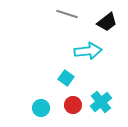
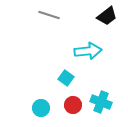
gray line: moved 18 px left, 1 px down
black trapezoid: moved 6 px up
cyan cross: rotated 30 degrees counterclockwise
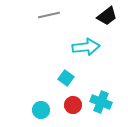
gray line: rotated 30 degrees counterclockwise
cyan arrow: moved 2 px left, 4 px up
cyan circle: moved 2 px down
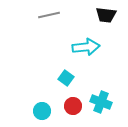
black trapezoid: moved 1 px left, 1 px up; rotated 45 degrees clockwise
red circle: moved 1 px down
cyan circle: moved 1 px right, 1 px down
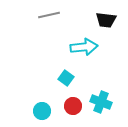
black trapezoid: moved 5 px down
cyan arrow: moved 2 px left
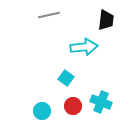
black trapezoid: rotated 90 degrees counterclockwise
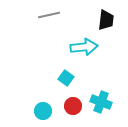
cyan circle: moved 1 px right
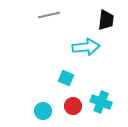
cyan arrow: moved 2 px right
cyan square: rotated 14 degrees counterclockwise
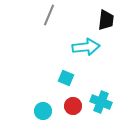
gray line: rotated 55 degrees counterclockwise
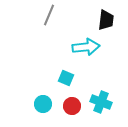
red circle: moved 1 px left
cyan circle: moved 7 px up
